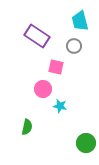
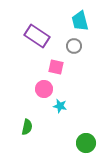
pink circle: moved 1 px right
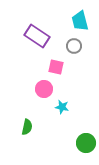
cyan star: moved 2 px right, 1 px down
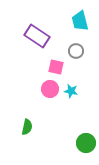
gray circle: moved 2 px right, 5 px down
pink circle: moved 6 px right
cyan star: moved 9 px right, 16 px up
